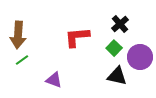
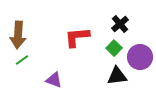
black triangle: rotated 20 degrees counterclockwise
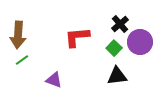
purple circle: moved 15 px up
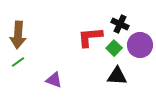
black cross: rotated 24 degrees counterclockwise
red L-shape: moved 13 px right
purple circle: moved 3 px down
green line: moved 4 px left, 2 px down
black triangle: rotated 10 degrees clockwise
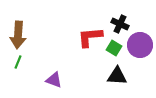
green square: rotated 14 degrees counterclockwise
green line: rotated 32 degrees counterclockwise
